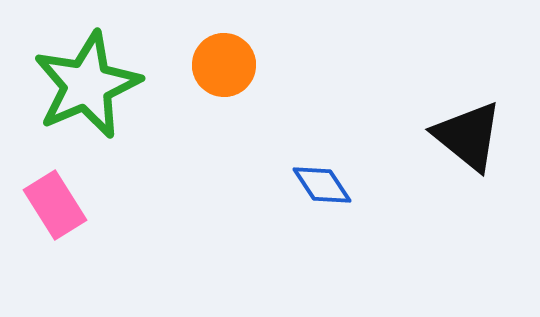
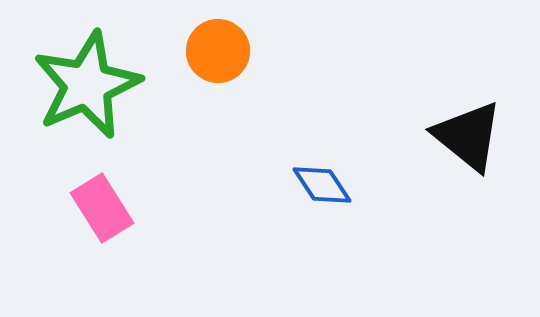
orange circle: moved 6 px left, 14 px up
pink rectangle: moved 47 px right, 3 px down
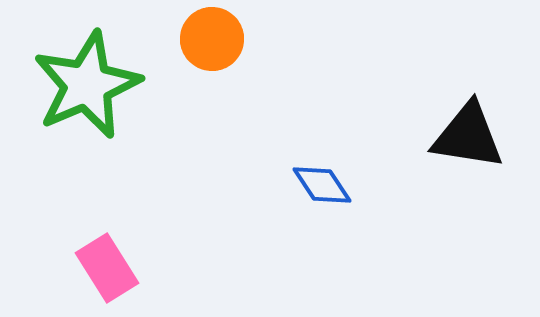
orange circle: moved 6 px left, 12 px up
black triangle: rotated 30 degrees counterclockwise
pink rectangle: moved 5 px right, 60 px down
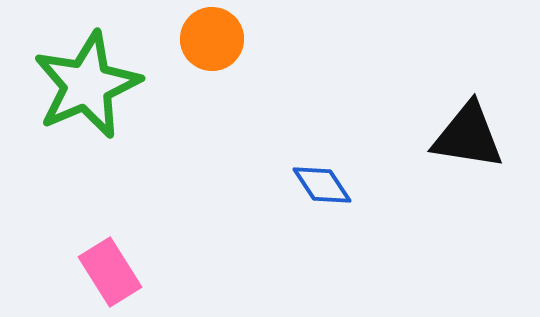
pink rectangle: moved 3 px right, 4 px down
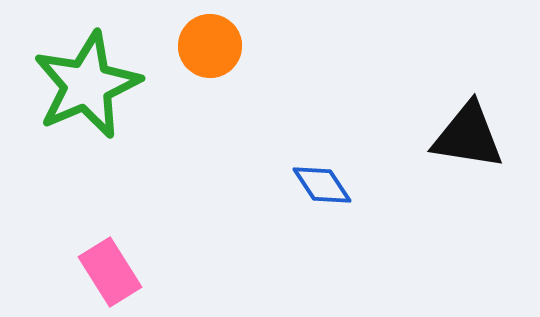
orange circle: moved 2 px left, 7 px down
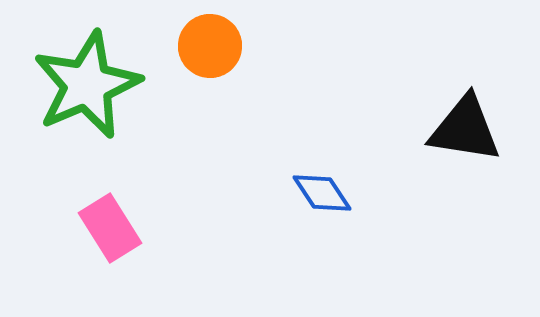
black triangle: moved 3 px left, 7 px up
blue diamond: moved 8 px down
pink rectangle: moved 44 px up
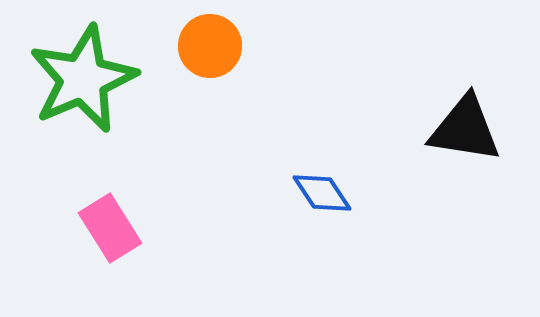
green star: moved 4 px left, 6 px up
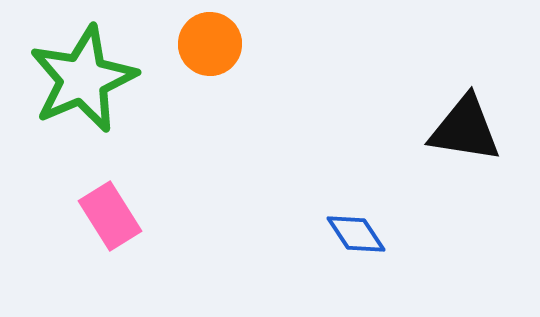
orange circle: moved 2 px up
blue diamond: moved 34 px right, 41 px down
pink rectangle: moved 12 px up
